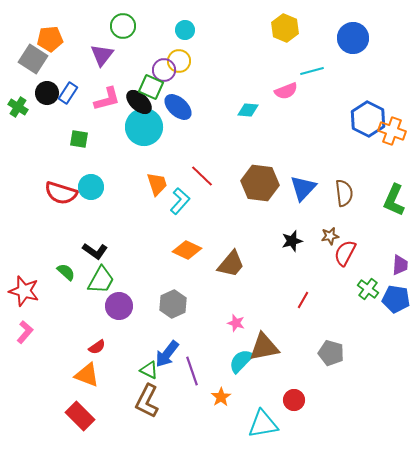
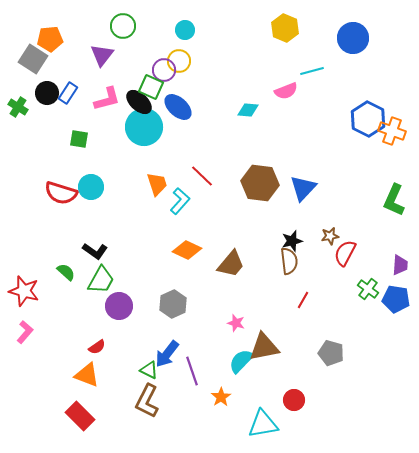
brown semicircle at (344, 193): moved 55 px left, 68 px down
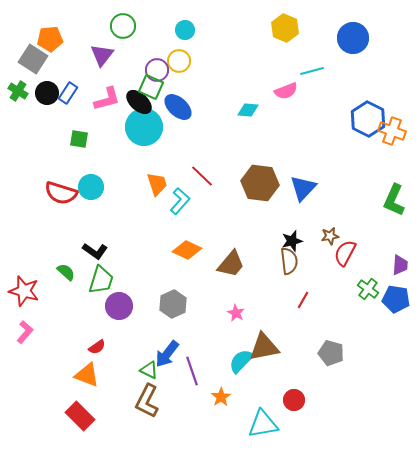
purple circle at (164, 70): moved 7 px left
green cross at (18, 107): moved 16 px up
green trapezoid at (101, 280): rotated 12 degrees counterclockwise
pink star at (236, 323): moved 10 px up; rotated 12 degrees clockwise
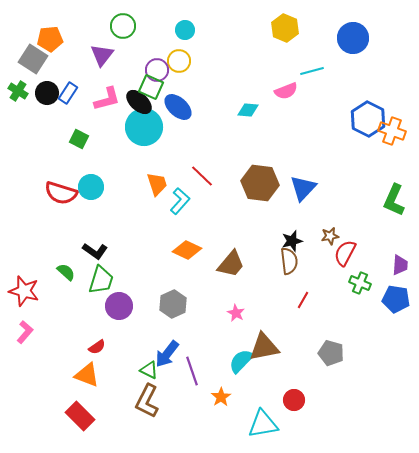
green square at (79, 139): rotated 18 degrees clockwise
green cross at (368, 289): moved 8 px left, 6 px up; rotated 15 degrees counterclockwise
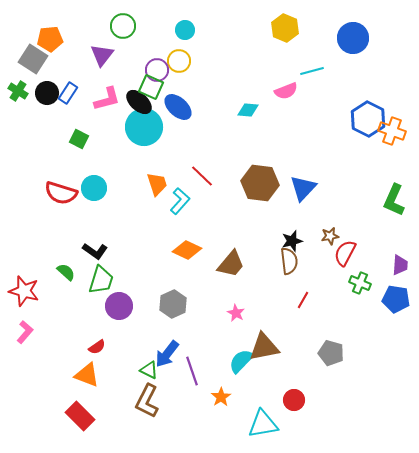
cyan circle at (91, 187): moved 3 px right, 1 px down
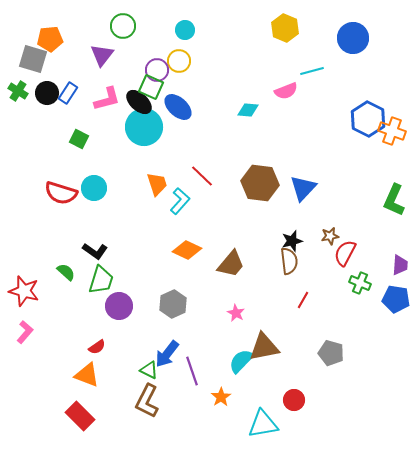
gray square at (33, 59): rotated 16 degrees counterclockwise
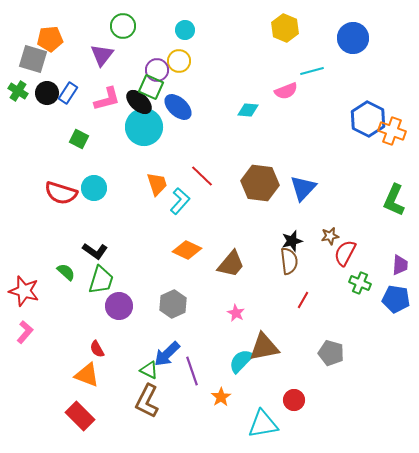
red semicircle at (97, 347): moved 2 px down; rotated 96 degrees clockwise
blue arrow at (167, 354): rotated 8 degrees clockwise
